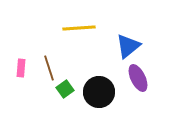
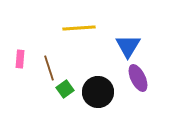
blue triangle: rotated 20 degrees counterclockwise
pink rectangle: moved 1 px left, 9 px up
black circle: moved 1 px left
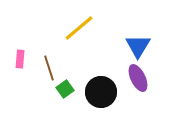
yellow line: rotated 36 degrees counterclockwise
blue triangle: moved 10 px right
black circle: moved 3 px right
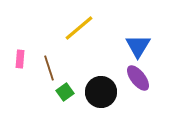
purple ellipse: rotated 12 degrees counterclockwise
green square: moved 3 px down
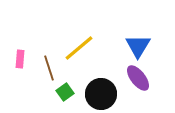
yellow line: moved 20 px down
black circle: moved 2 px down
